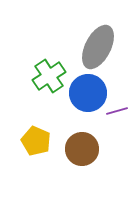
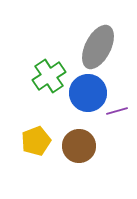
yellow pentagon: rotated 28 degrees clockwise
brown circle: moved 3 px left, 3 px up
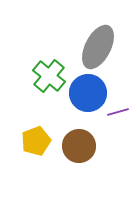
green cross: rotated 16 degrees counterclockwise
purple line: moved 1 px right, 1 px down
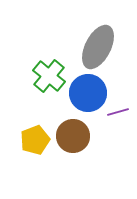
yellow pentagon: moved 1 px left, 1 px up
brown circle: moved 6 px left, 10 px up
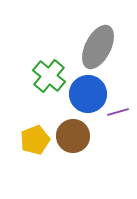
blue circle: moved 1 px down
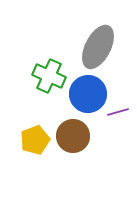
green cross: rotated 16 degrees counterclockwise
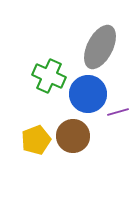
gray ellipse: moved 2 px right
yellow pentagon: moved 1 px right
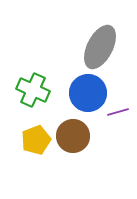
green cross: moved 16 px left, 14 px down
blue circle: moved 1 px up
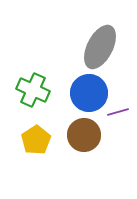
blue circle: moved 1 px right
brown circle: moved 11 px right, 1 px up
yellow pentagon: rotated 12 degrees counterclockwise
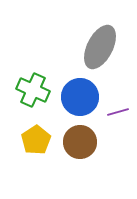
blue circle: moved 9 px left, 4 px down
brown circle: moved 4 px left, 7 px down
